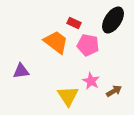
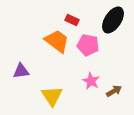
red rectangle: moved 2 px left, 3 px up
orange trapezoid: moved 1 px right, 1 px up
yellow triangle: moved 16 px left
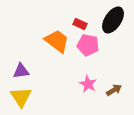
red rectangle: moved 8 px right, 4 px down
pink star: moved 3 px left, 3 px down
brown arrow: moved 1 px up
yellow triangle: moved 31 px left, 1 px down
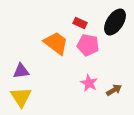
black ellipse: moved 2 px right, 2 px down
red rectangle: moved 1 px up
orange trapezoid: moved 1 px left, 2 px down
pink star: moved 1 px right, 1 px up
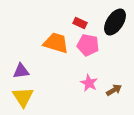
orange trapezoid: rotated 20 degrees counterclockwise
yellow triangle: moved 2 px right
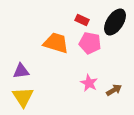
red rectangle: moved 2 px right, 3 px up
pink pentagon: moved 2 px right, 2 px up
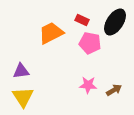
orange trapezoid: moved 5 px left, 10 px up; rotated 44 degrees counterclockwise
pink star: moved 1 px left, 2 px down; rotated 24 degrees counterclockwise
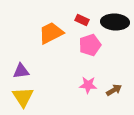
black ellipse: rotated 60 degrees clockwise
pink pentagon: moved 2 px down; rotated 30 degrees counterclockwise
